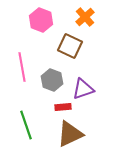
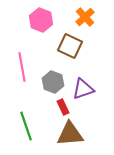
gray hexagon: moved 1 px right, 2 px down
red rectangle: rotated 70 degrees clockwise
green line: moved 1 px down
brown triangle: rotated 20 degrees clockwise
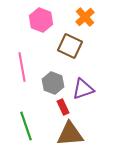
gray hexagon: moved 1 px down
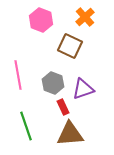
pink line: moved 4 px left, 8 px down
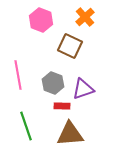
red rectangle: moved 1 px left, 1 px up; rotated 63 degrees counterclockwise
